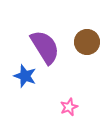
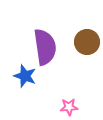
purple semicircle: rotated 24 degrees clockwise
pink star: rotated 18 degrees clockwise
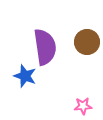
pink star: moved 14 px right, 1 px up
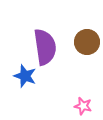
pink star: rotated 18 degrees clockwise
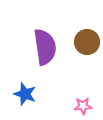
blue star: moved 18 px down
pink star: rotated 18 degrees counterclockwise
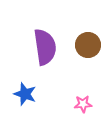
brown circle: moved 1 px right, 3 px down
pink star: moved 2 px up
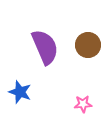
purple semicircle: rotated 15 degrees counterclockwise
blue star: moved 5 px left, 2 px up
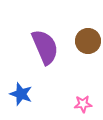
brown circle: moved 4 px up
blue star: moved 1 px right, 2 px down
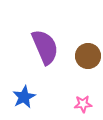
brown circle: moved 15 px down
blue star: moved 3 px right, 3 px down; rotated 25 degrees clockwise
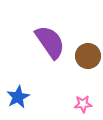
purple semicircle: moved 5 px right, 5 px up; rotated 12 degrees counterclockwise
blue star: moved 6 px left
